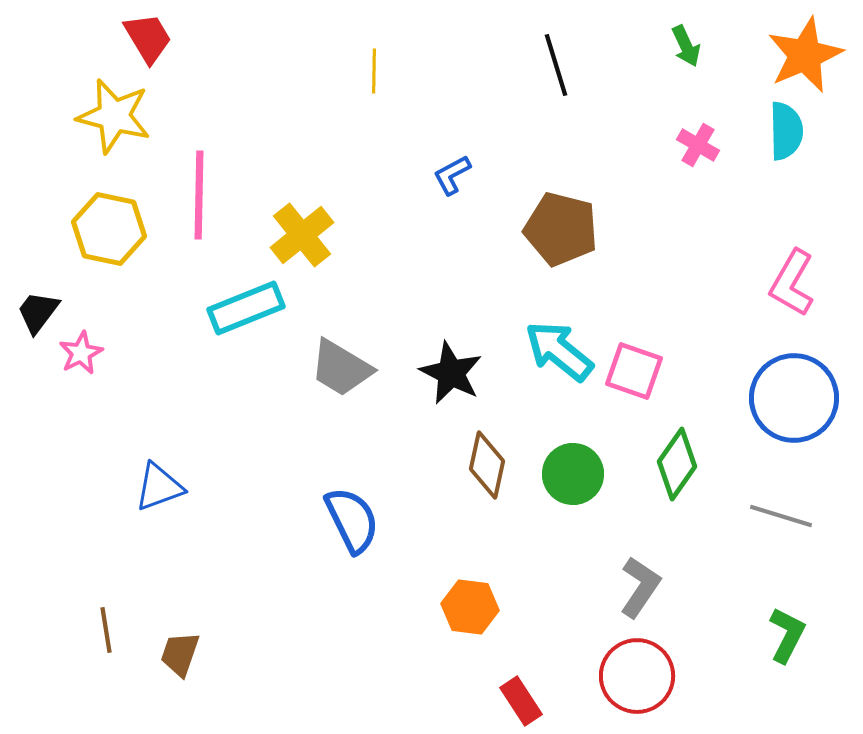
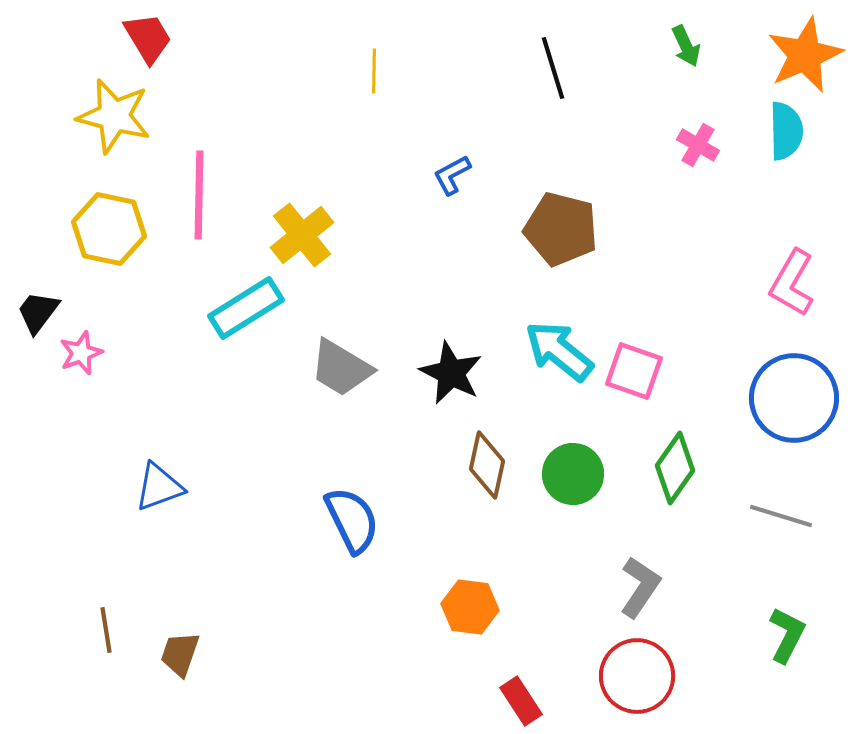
black line: moved 3 px left, 3 px down
cyan rectangle: rotated 10 degrees counterclockwise
pink star: rotated 6 degrees clockwise
green diamond: moved 2 px left, 4 px down
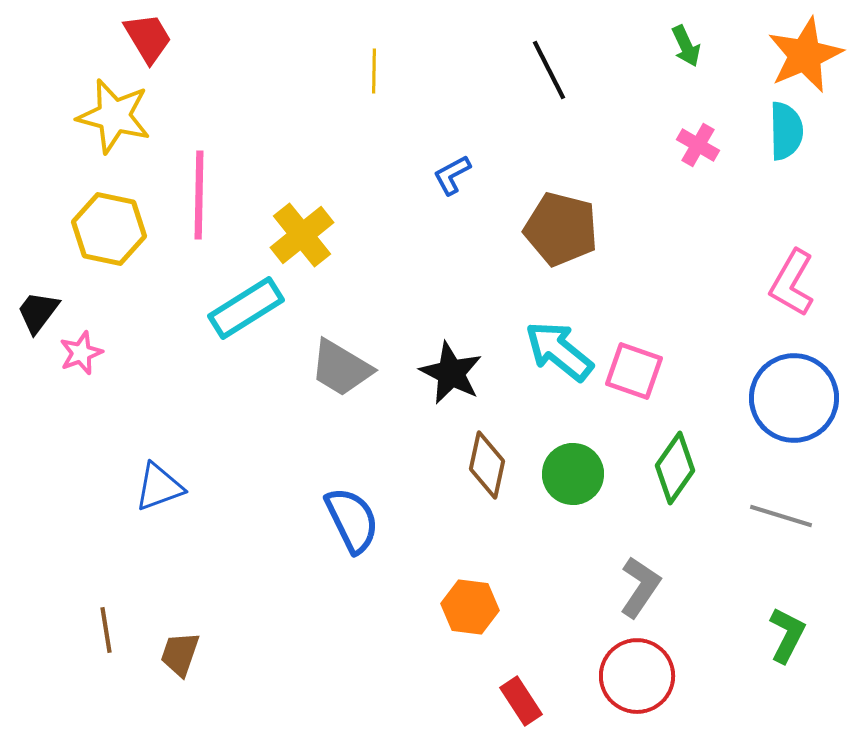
black line: moved 4 px left, 2 px down; rotated 10 degrees counterclockwise
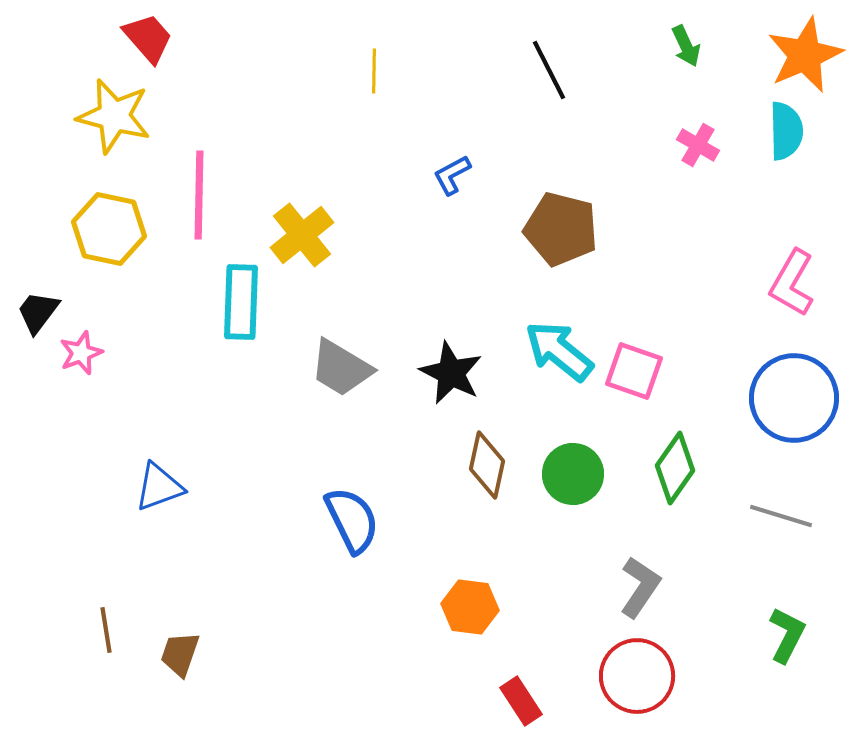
red trapezoid: rotated 10 degrees counterclockwise
cyan rectangle: moved 5 px left, 6 px up; rotated 56 degrees counterclockwise
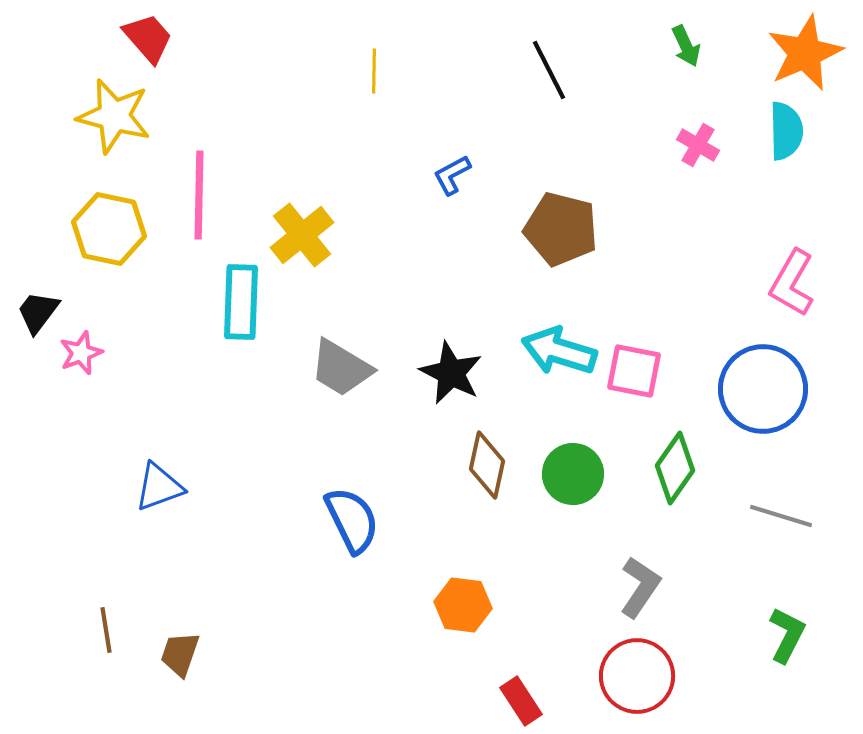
orange star: moved 2 px up
cyan arrow: rotated 22 degrees counterclockwise
pink square: rotated 8 degrees counterclockwise
blue circle: moved 31 px left, 9 px up
orange hexagon: moved 7 px left, 2 px up
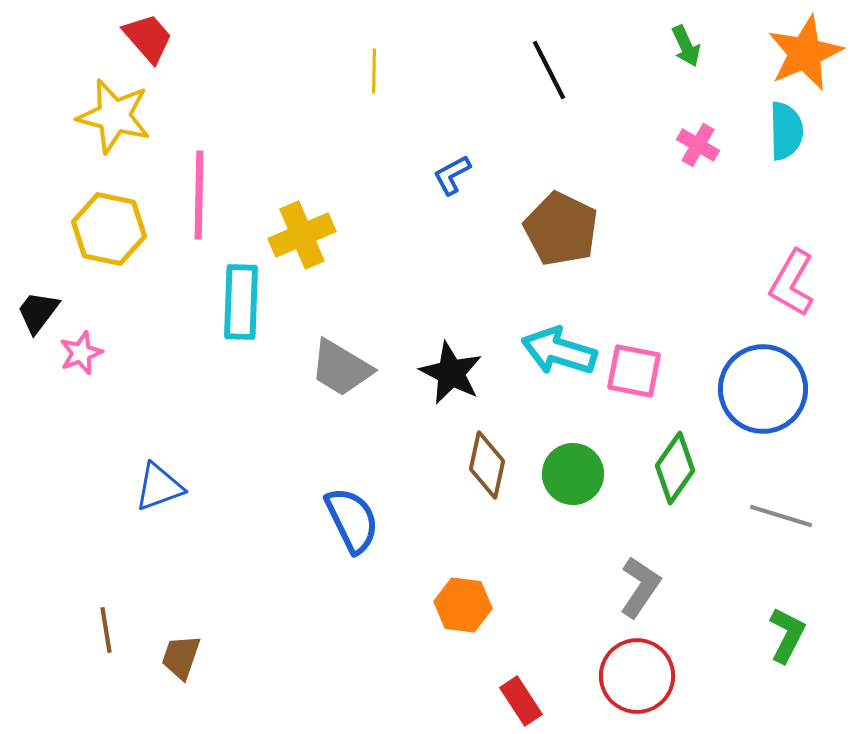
brown pentagon: rotated 12 degrees clockwise
yellow cross: rotated 16 degrees clockwise
brown trapezoid: moved 1 px right, 3 px down
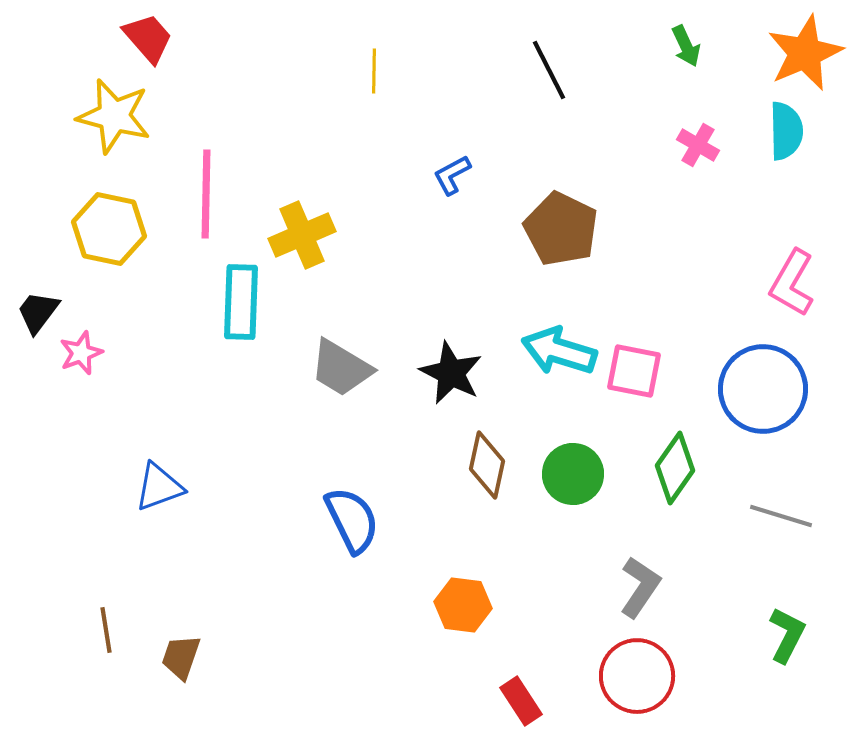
pink line: moved 7 px right, 1 px up
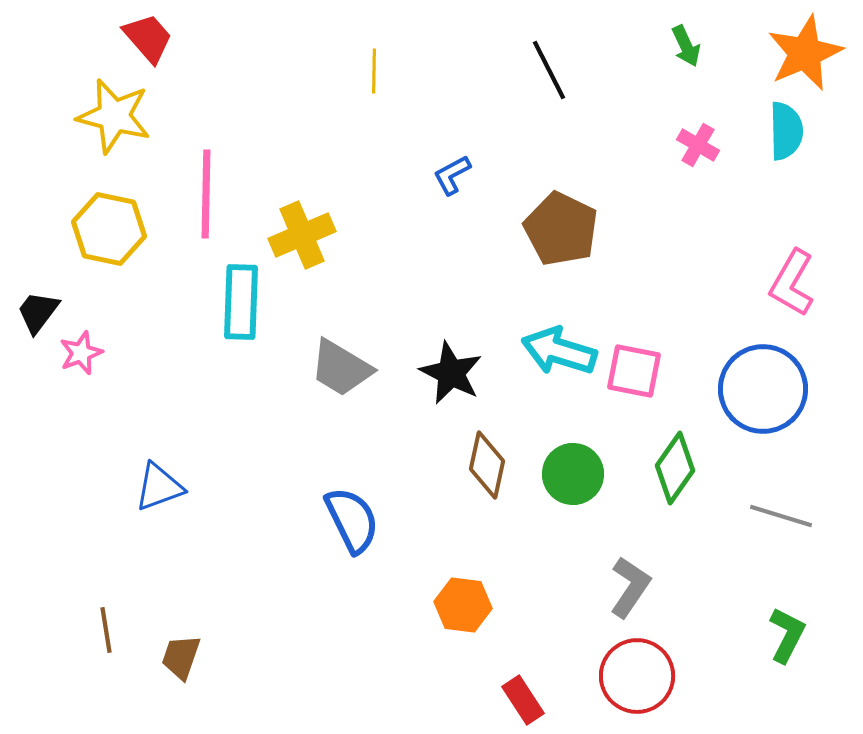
gray L-shape: moved 10 px left
red rectangle: moved 2 px right, 1 px up
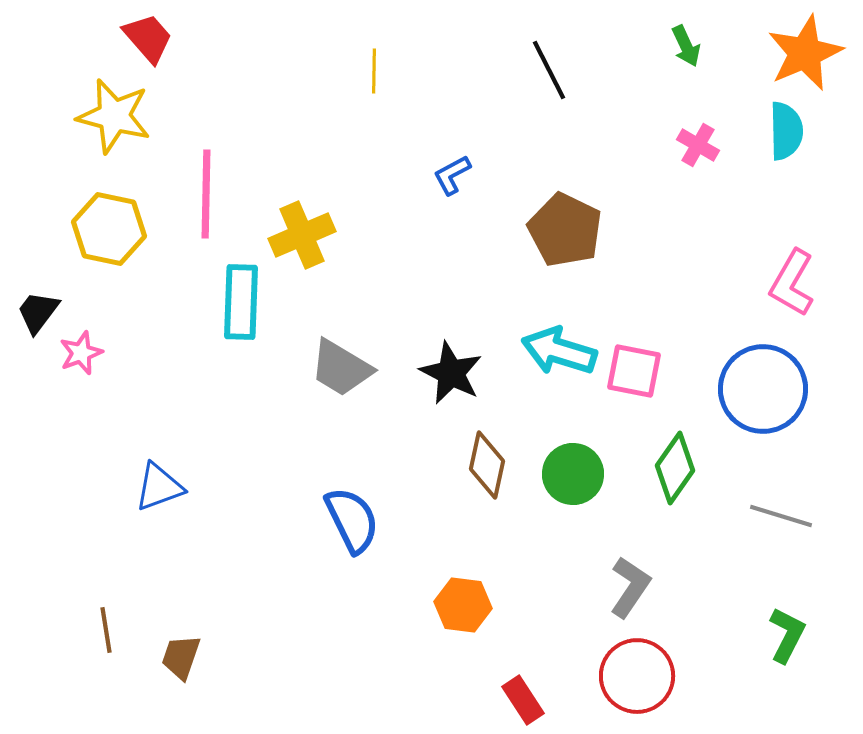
brown pentagon: moved 4 px right, 1 px down
